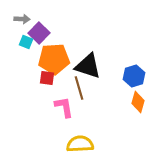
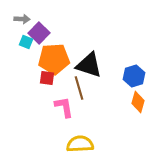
black triangle: moved 1 px right, 1 px up
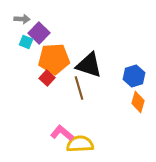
red square: rotated 35 degrees clockwise
pink L-shape: moved 2 px left, 26 px down; rotated 40 degrees counterclockwise
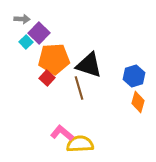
cyan square: rotated 24 degrees clockwise
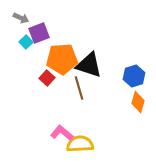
gray arrow: moved 1 px left, 1 px up; rotated 21 degrees clockwise
purple square: rotated 25 degrees clockwise
orange pentagon: moved 8 px right
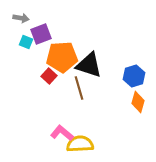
gray arrow: rotated 14 degrees counterclockwise
purple square: moved 2 px right, 1 px down
cyan square: rotated 24 degrees counterclockwise
orange pentagon: moved 2 px up
red square: moved 2 px right, 2 px up
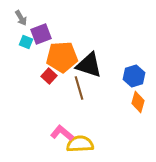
gray arrow: rotated 49 degrees clockwise
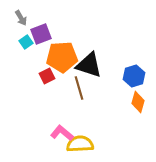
cyan square: rotated 32 degrees clockwise
red square: moved 2 px left; rotated 21 degrees clockwise
